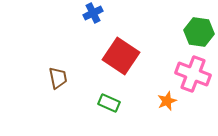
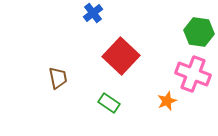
blue cross: rotated 12 degrees counterclockwise
red square: rotated 9 degrees clockwise
green rectangle: rotated 10 degrees clockwise
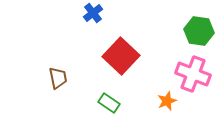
green hexagon: moved 1 px up
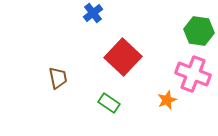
red square: moved 2 px right, 1 px down
orange star: moved 1 px up
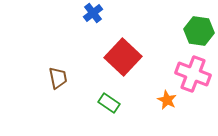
orange star: rotated 24 degrees counterclockwise
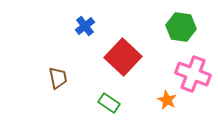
blue cross: moved 8 px left, 13 px down
green hexagon: moved 18 px left, 4 px up
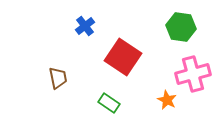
red square: rotated 9 degrees counterclockwise
pink cross: rotated 36 degrees counterclockwise
